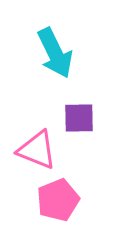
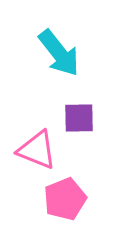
cyan arrow: moved 4 px right; rotated 12 degrees counterclockwise
pink pentagon: moved 7 px right, 1 px up
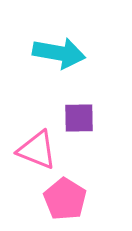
cyan arrow: rotated 42 degrees counterclockwise
pink pentagon: rotated 18 degrees counterclockwise
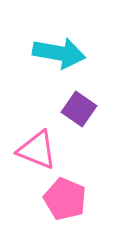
purple square: moved 9 px up; rotated 36 degrees clockwise
pink pentagon: rotated 9 degrees counterclockwise
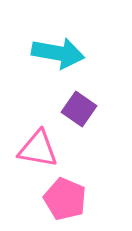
cyan arrow: moved 1 px left
pink triangle: moved 1 px right, 1 px up; rotated 12 degrees counterclockwise
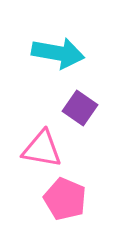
purple square: moved 1 px right, 1 px up
pink triangle: moved 4 px right
